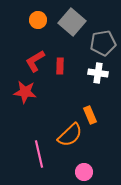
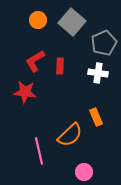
gray pentagon: moved 1 px right; rotated 15 degrees counterclockwise
orange rectangle: moved 6 px right, 2 px down
pink line: moved 3 px up
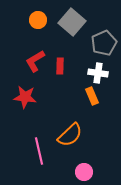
red star: moved 5 px down
orange rectangle: moved 4 px left, 21 px up
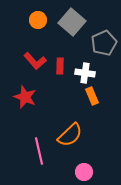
red L-shape: rotated 100 degrees counterclockwise
white cross: moved 13 px left
red star: rotated 15 degrees clockwise
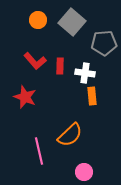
gray pentagon: rotated 20 degrees clockwise
orange rectangle: rotated 18 degrees clockwise
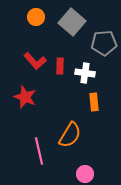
orange circle: moved 2 px left, 3 px up
orange rectangle: moved 2 px right, 6 px down
orange semicircle: rotated 16 degrees counterclockwise
pink circle: moved 1 px right, 2 px down
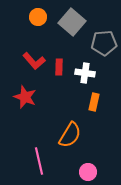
orange circle: moved 2 px right
red L-shape: moved 1 px left
red rectangle: moved 1 px left, 1 px down
orange rectangle: rotated 18 degrees clockwise
pink line: moved 10 px down
pink circle: moved 3 px right, 2 px up
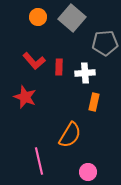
gray square: moved 4 px up
gray pentagon: moved 1 px right
white cross: rotated 12 degrees counterclockwise
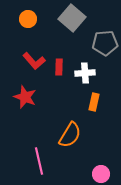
orange circle: moved 10 px left, 2 px down
pink circle: moved 13 px right, 2 px down
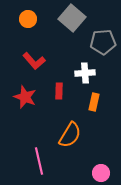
gray pentagon: moved 2 px left, 1 px up
red rectangle: moved 24 px down
pink circle: moved 1 px up
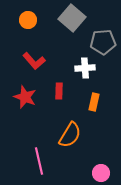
orange circle: moved 1 px down
white cross: moved 5 px up
